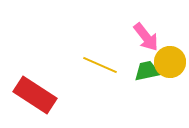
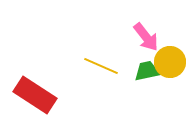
yellow line: moved 1 px right, 1 px down
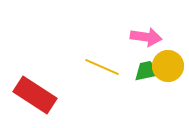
pink arrow: rotated 44 degrees counterclockwise
yellow circle: moved 2 px left, 4 px down
yellow line: moved 1 px right, 1 px down
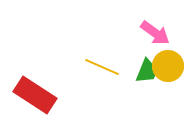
pink arrow: moved 9 px right, 4 px up; rotated 28 degrees clockwise
green trapezoid: rotated 124 degrees clockwise
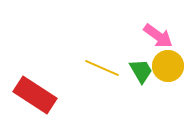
pink arrow: moved 3 px right, 3 px down
yellow line: moved 1 px down
green trapezoid: moved 6 px left; rotated 52 degrees counterclockwise
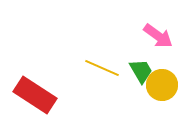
yellow circle: moved 6 px left, 19 px down
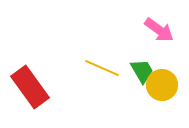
pink arrow: moved 1 px right, 6 px up
green trapezoid: moved 1 px right
red rectangle: moved 5 px left, 8 px up; rotated 21 degrees clockwise
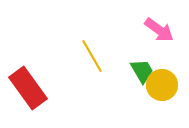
yellow line: moved 10 px left, 12 px up; rotated 36 degrees clockwise
red rectangle: moved 2 px left, 1 px down
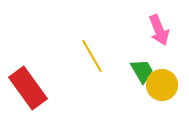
pink arrow: rotated 32 degrees clockwise
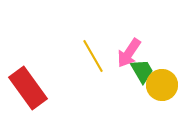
pink arrow: moved 30 px left, 23 px down; rotated 56 degrees clockwise
yellow line: moved 1 px right
